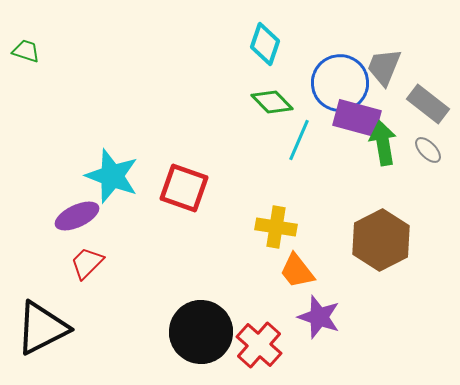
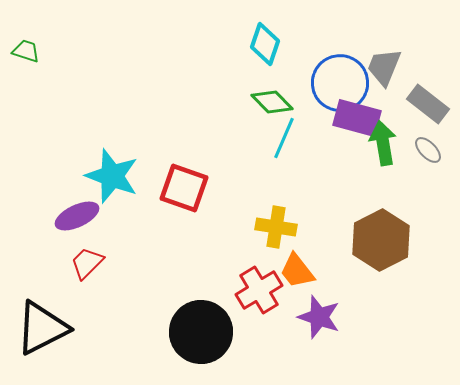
cyan line: moved 15 px left, 2 px up
red cross: moved 55 px up; rotated 18 degrees clockwise
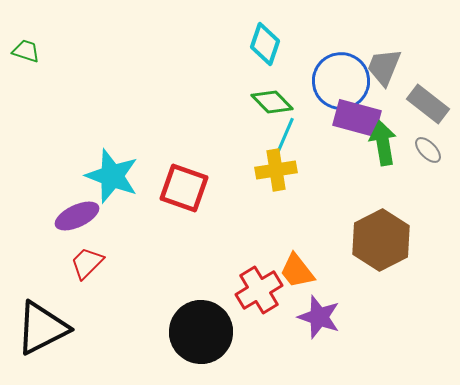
blue circle: moved 1 px right, 2 px up
yellow cross: moved 57 px up; rotated 18 degrees counterclockwise
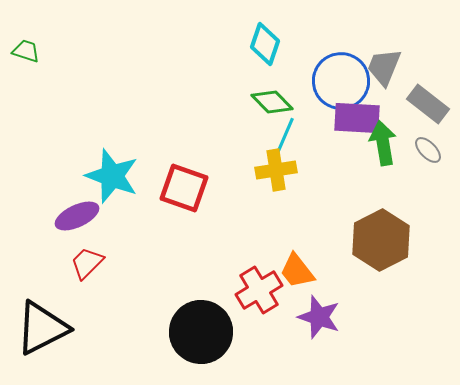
purple rectangle: rotated 12 degrees counterclockwise
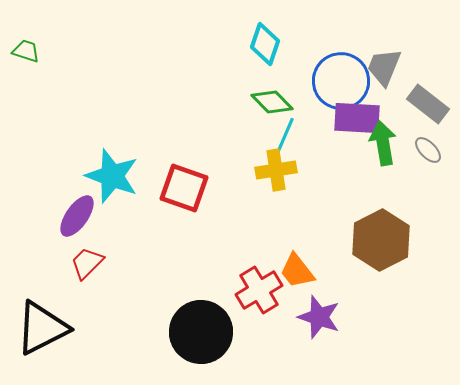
purple ellipse: rotated 30 degrees counterclockwise
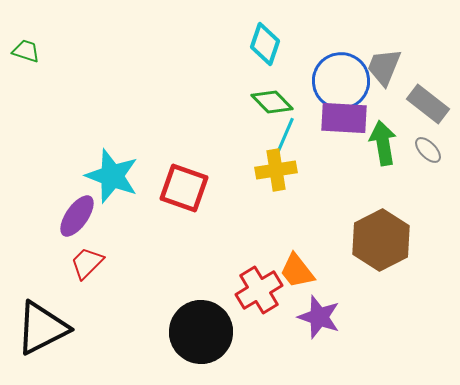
purple rectangle: moved 13 px left
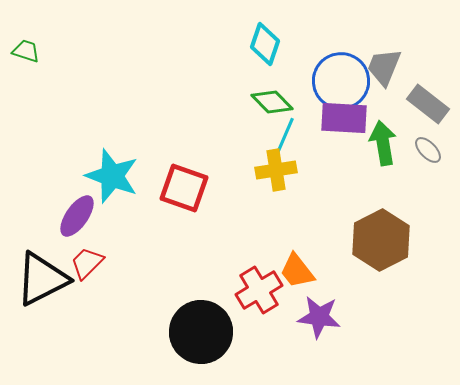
purple star: rotated 12 degrees counterclockwise
black triangle: moved 49 px up
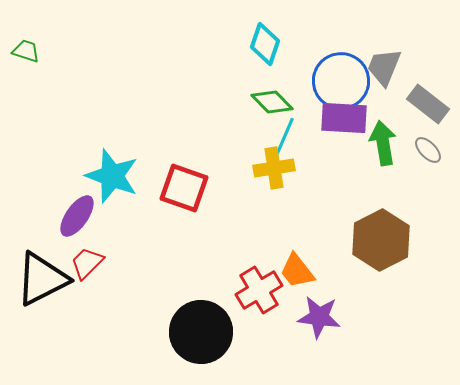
yellow cross: moved 2 px left, 2 px up
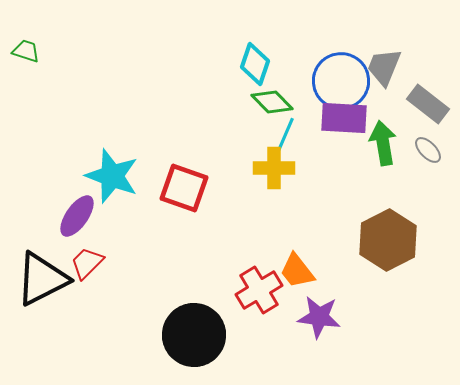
cyan diamond: moved 10 px left, 20 px down
yellow cross: rotated 9 degrees clockwise
brown hexagon: moved 7 px right
black circle: moved 7 px left, 3 px down
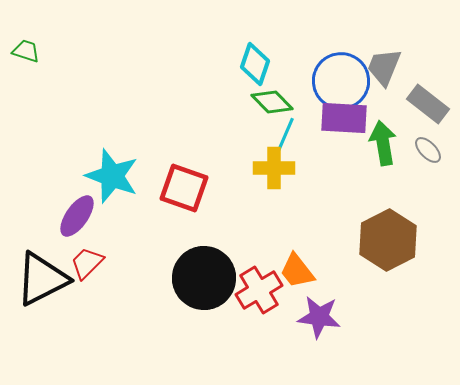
black circle: moved 10 px right, 57 px up
